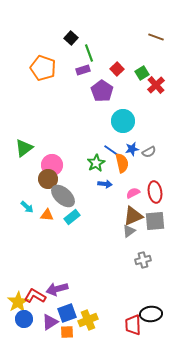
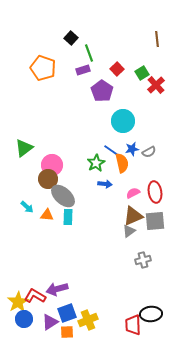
brown line: moved 1 px right, 2 px down; rotated 63 degrees clockwise
cyan rectangle: moved 4 px left; rotated 49 degrees counterclockwise
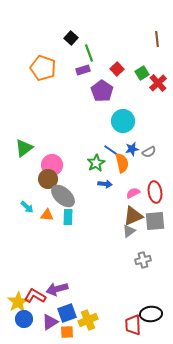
red cross: moved 2 px right, 2 px up
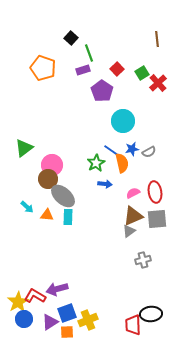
gray square: moved 2 px right, 2 px up
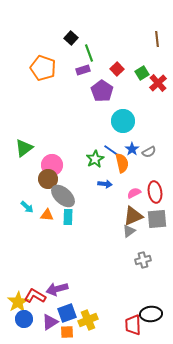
blue star: rotated 24 degrees counterclockwise
green star: moved 1 px left, 4 px up
pink semicircle: moved 1 px right
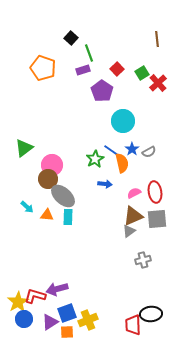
red L-shape: rotated 15 degrees counterclockwise
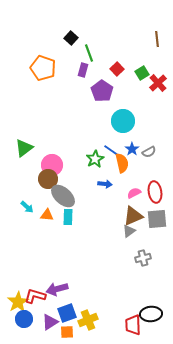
purple rectangle: rotated 56 degrees counterclockwise
gray cross: moved 2 px up
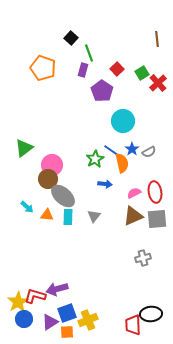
gray triangle: moved 35 px left, 15 px up; rotated 16 degrees counterclockwise
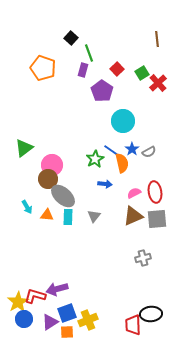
cyan arrow: rotated 16 degrees clockwise
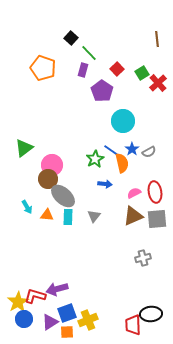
green line: rotated 24 degrees counterclockwise
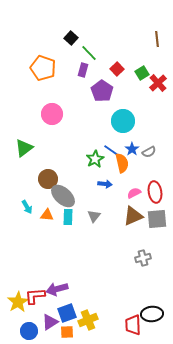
pink circle: moved 51 px up
red L-shape: rotated 20 degrees counterclockwise
black ellipse: moved 1 px right
blue circle: moved 5 px right, 12 px down
